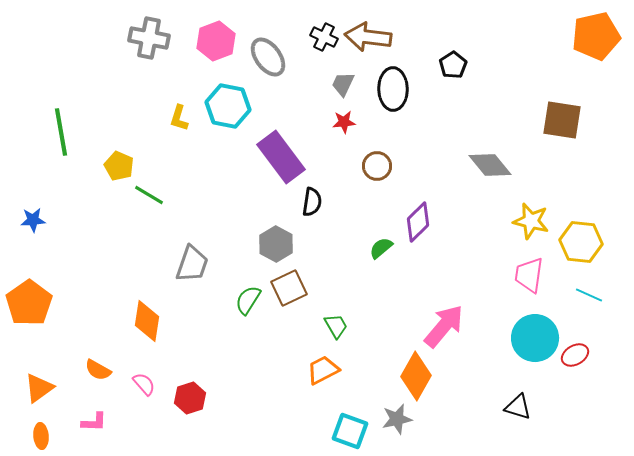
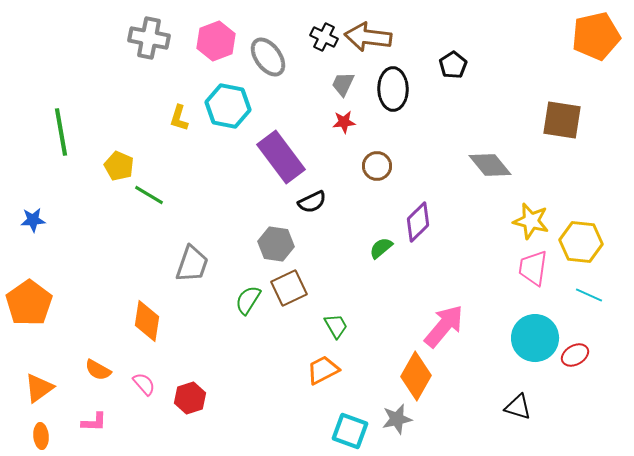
black semicircle at (312, 202): rotated 56 degrees clockwise
gray hexagon at (276, 244): rotated 20 degrees counterclockwise
pink trapezoid at (529, 275): moved 4 px right, 7 px up
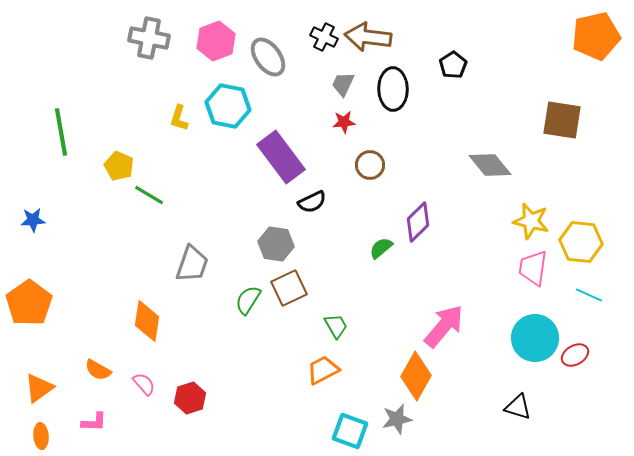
brown circle at (377, 166): moved 7 px left, 1 px up
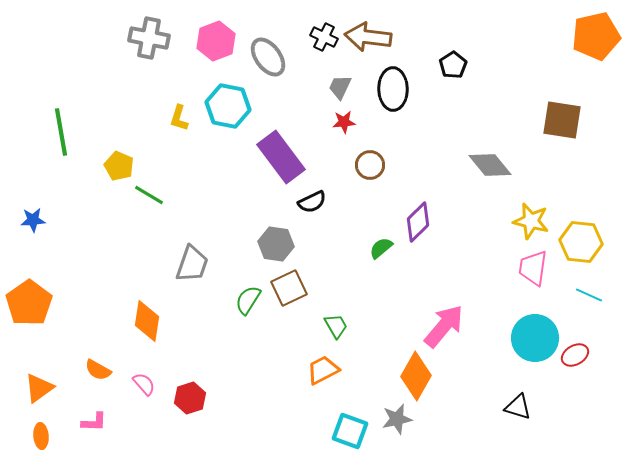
gray trapezoid at (343, 84): moved 3 px left, 3 px down
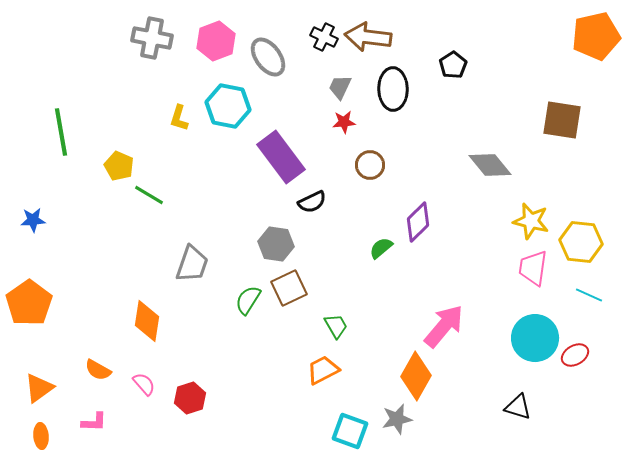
gray cross at (149, 38): moved 3 px right
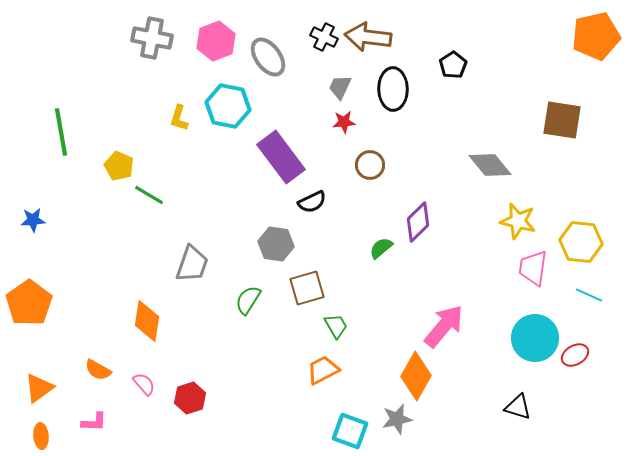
yellow star at (531, 221): moved 13 px left
brown square at (289, 288): moved 18 px right; rotated 9 degrees clockwise
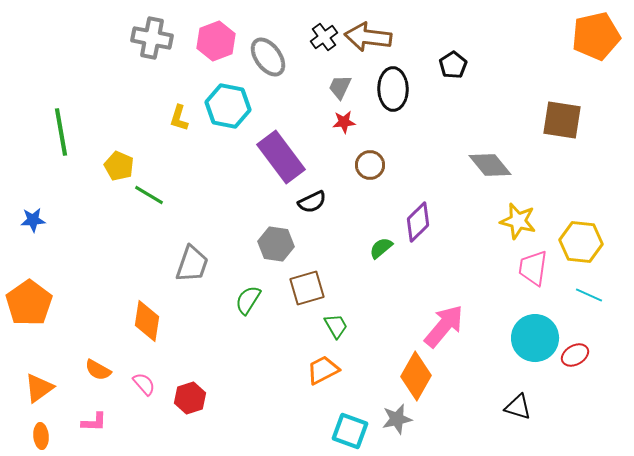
black cross at (324, 37): rotated 28 degrees clockwise
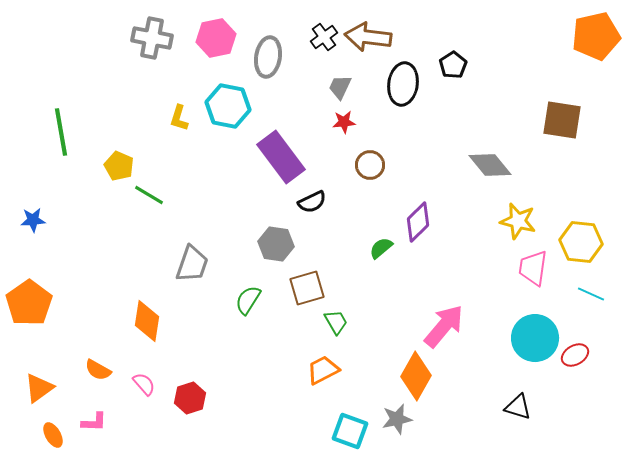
pink hexagon at (216, 41): moved 3 px up; rotated 9 degrees clockwise
gray ellipse at (268, 57): rotated 45 degrees clockwise
black ellipse at (393, 89): moved 10 px right, 5 px up; rotated 9 degrees clockwise
cyan line at (589, 295): moved 2 px right, 1 px up
green trapezoid at (336, 326): moved 4 px up
orange ellipse at (41, 436): moved 12 px right, 1 px up; rotated 25 degrees counterclockwise
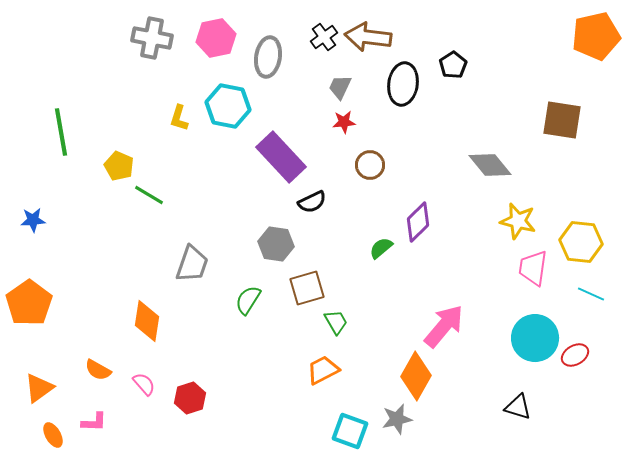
purple rectangle at (281, 157): rotated 6 degrees counterclockwise
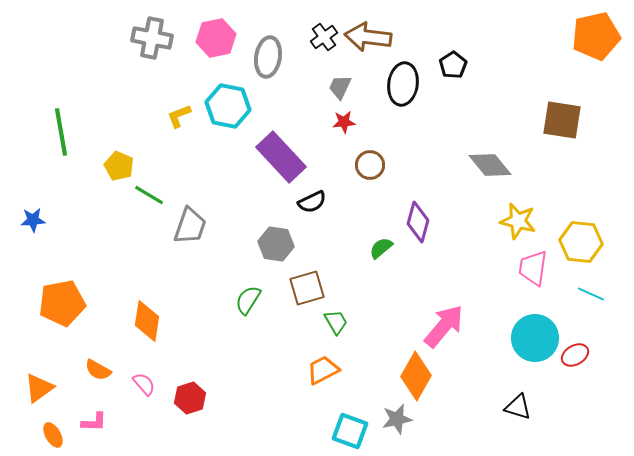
yellow L-shape at (179, 118): moved 2 px up; rotated 52 degrees clockwise
purple diamond at (418, 222): rotated 30 degrees counterclockwise
gray trapezoid at (192, 264): moved 2 px left, 38 px up
orange pentagon at (29, 303): moved 33 px right; rotated 24 degrees clockwise
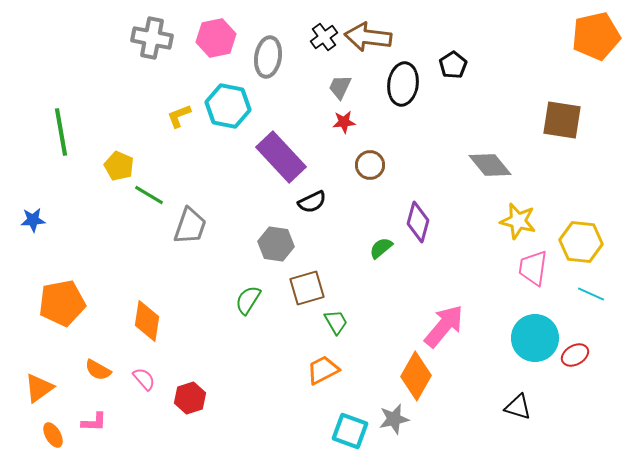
pink semicircle at (144, 384): moved 5 px up
gray star at (397, 419): moved 3 px left
